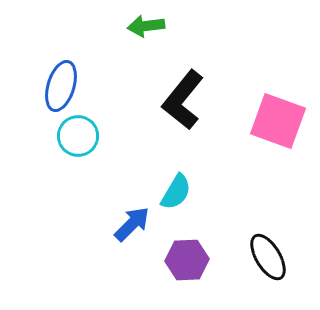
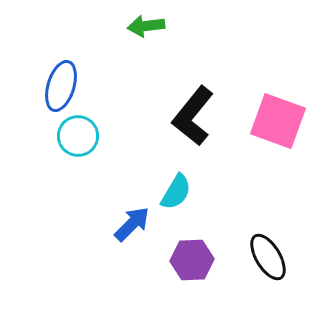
black L-shape: moved 10 px right, 16 px down
purple hexagon: moved 5 px right
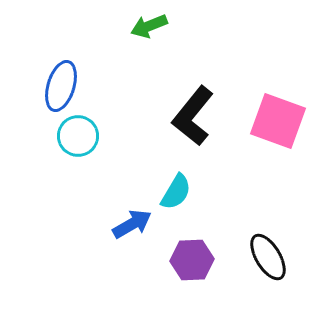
green arrow: moved 3 px right; rotated 15 degrees counterclockwise
blue arrow: rotated 15 degrees clockwise
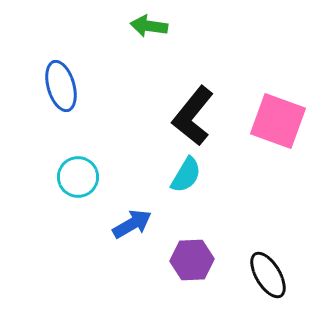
green arrow: rotated 30 degrees clockwise
blue ellipse: rotated 33 degrees counterclockwise
cyan circle: moved 41 px down
cyan semicircle: moved 10 px right, 17 px up
black ellipse: moved 18 px down
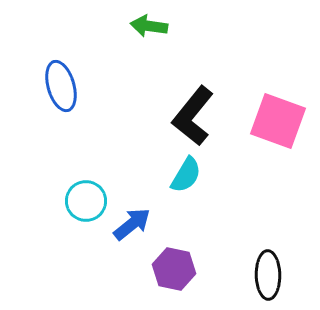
cyan circle: moved 8 px right, 24 px down
blue arrow: rotated 9 degrees counterclockwise
purple hexagon: moved 18 px left, 9 px down; rotated 15 degrees clockwise
black ellipse: rotated 30 degrees clockwise
